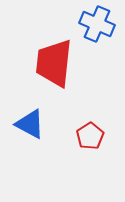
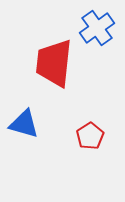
blue cross: moved 4 px down; rotated 32 degrees clockwise
blue triangle: moved 6 px left; rotated 12 degrees counterclockwise
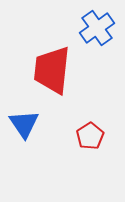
red trapezoid: moved 2 px left, 7 px down
blue triangle: rotated 40 degrees clockwise
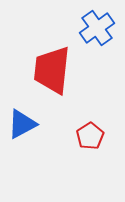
blue triangle: moved 2 px left; rotated 36 degrees clockwise
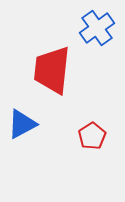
red pentagon: moved 2 px right
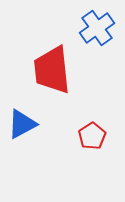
red trapezoid: rotated 12 degrees counterclockwise
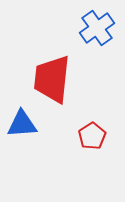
red trapezoid: moved 9 px down; rotated 12 degrees clockwise
blue triangle: rotated 24 degrees clockwise
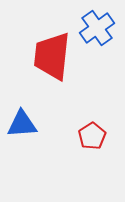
red trapezoid: moved 23 px up
